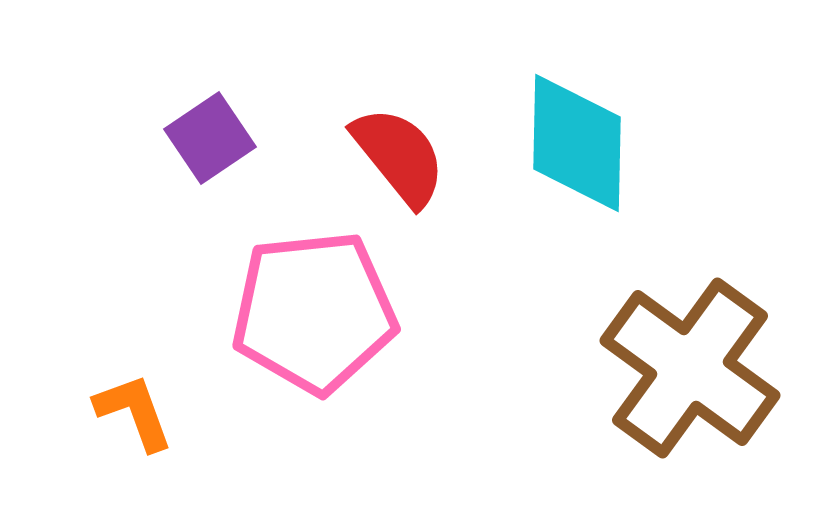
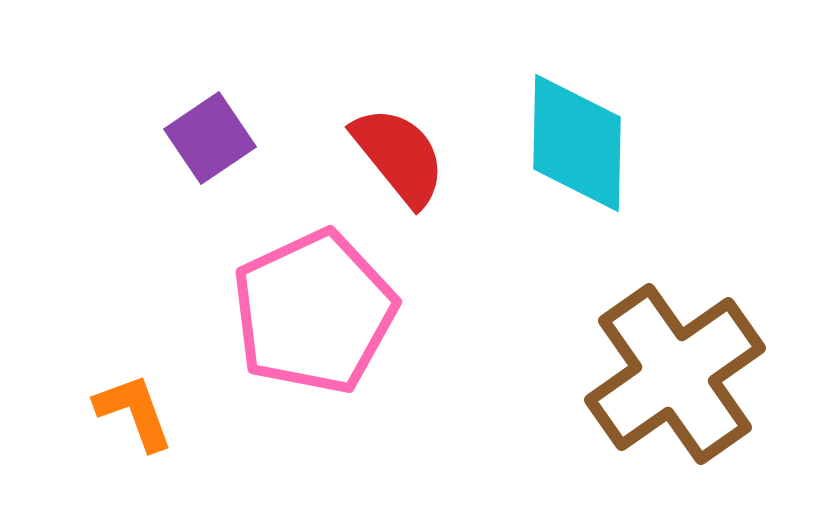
pink pentagon: rotated 19 degrees counterclockwise
brown cross: moved 15 px left, 6 px down; rotated 19 degrees clockwise
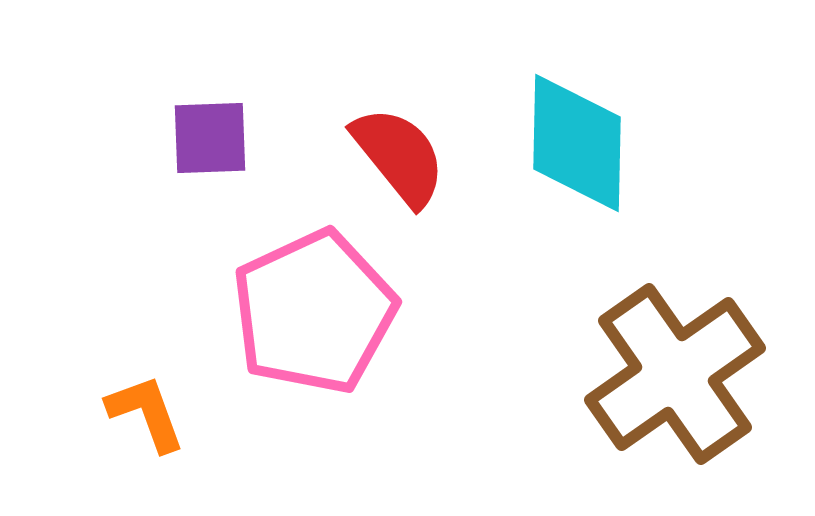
purple square: rotated 32 degrees clockwise
orange L-shape: moved 12 px right, 1 px down
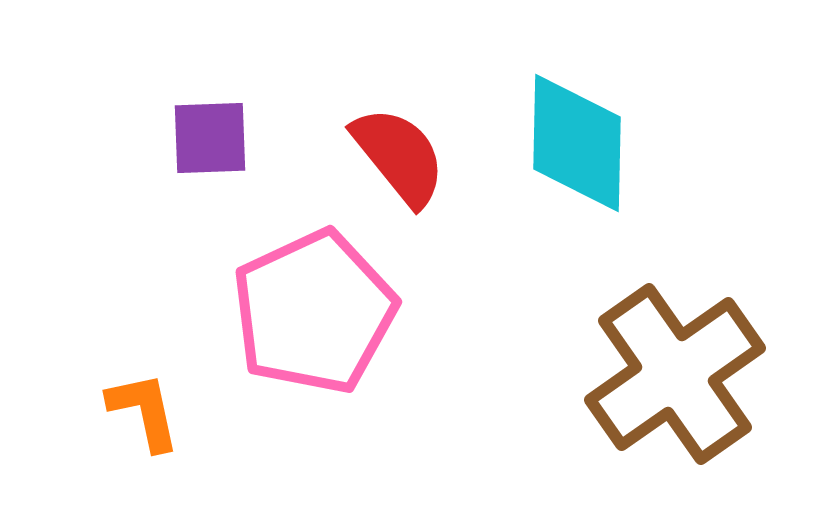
orange L-shape: moved 2 px left, 2 px up; rotated 8 degrees clockwise
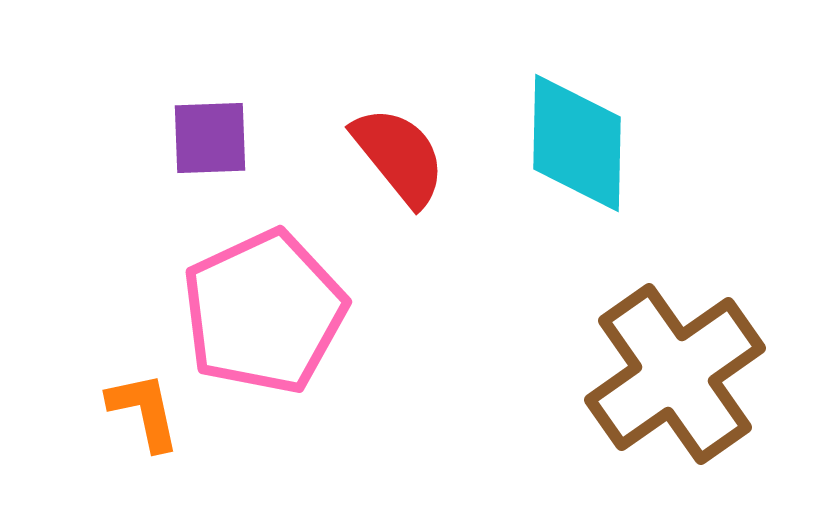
pink pentagon: moved 50 px left
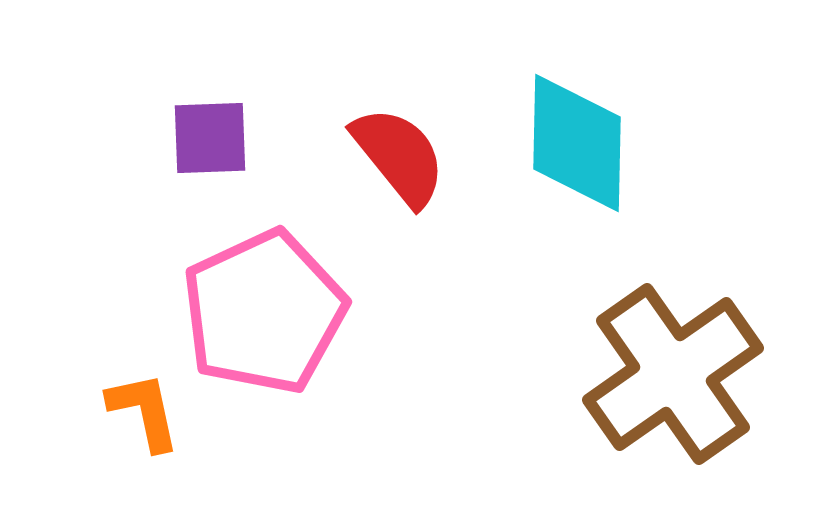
brown cross: moved 2 px left
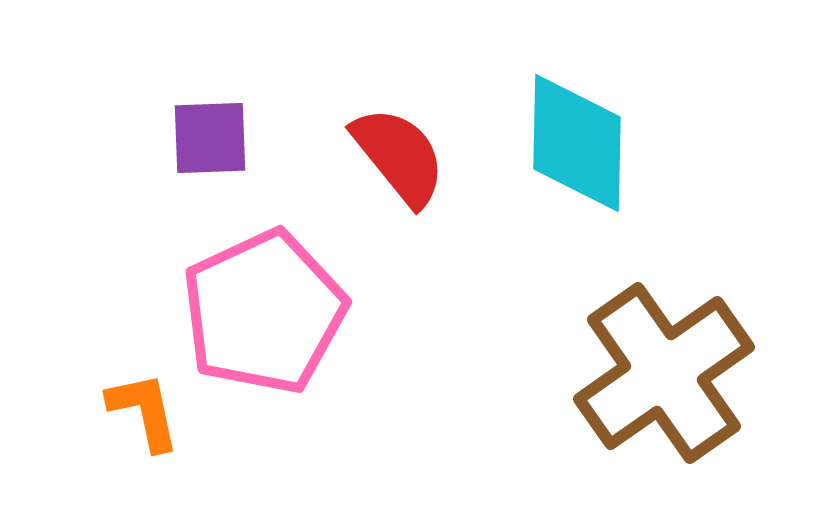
brown cross: moved 9 px left, 1 px up
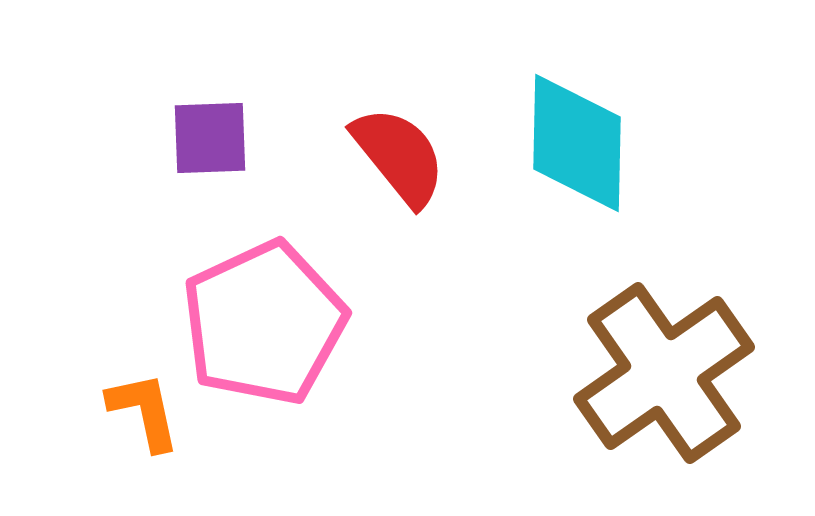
pink pentagon: moved 11 px down
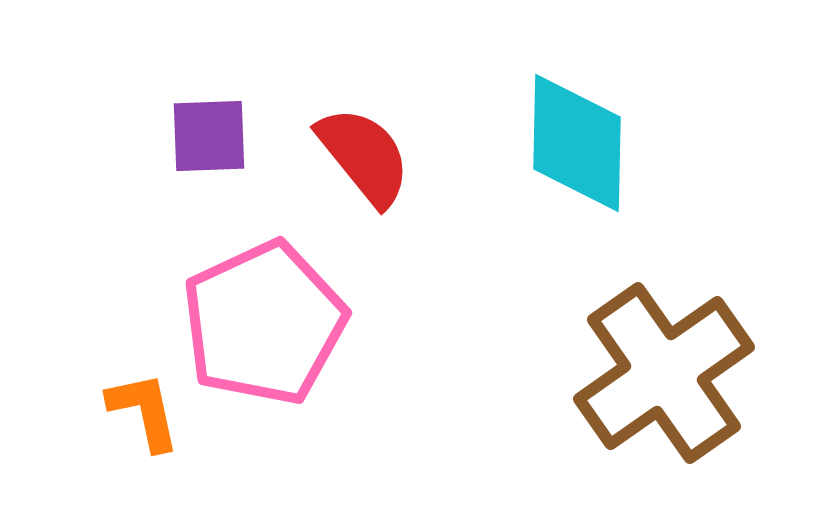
purple square: moved 1 px left, 2 px up
red semicircle: moved 35 px left
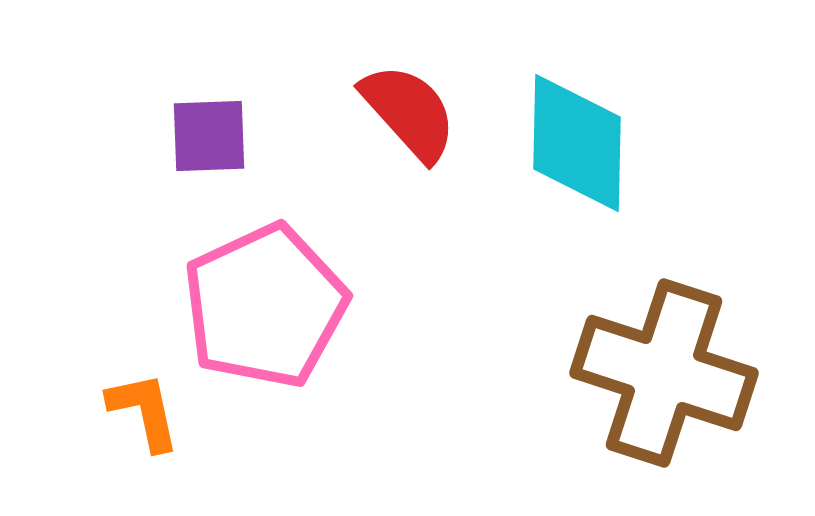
red semicircle: moved 45 px right, 44 px up; rotated 3 degrees counterclockwise
pink pentagon: moved 1 px right, 17 px up
brown cross: rotated 37 degrees counterclockwise
